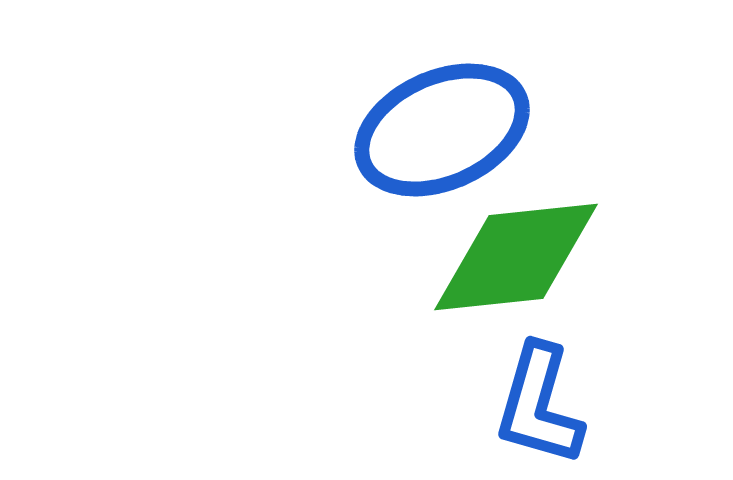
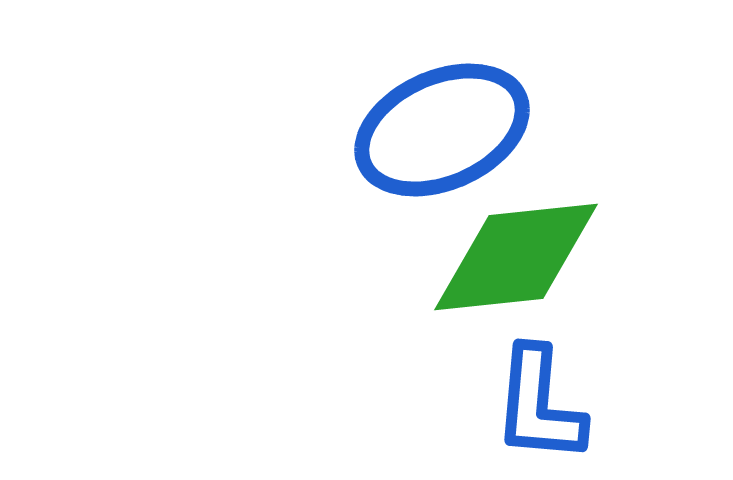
blue L-shape: rotated 11 degrees counterclockwise
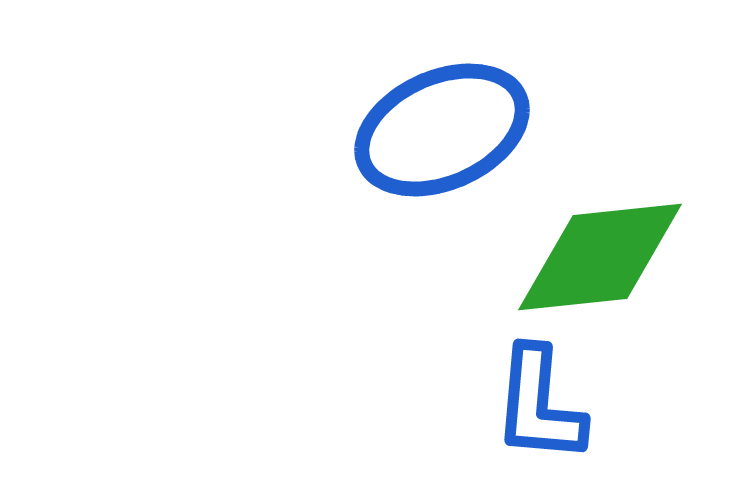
green diamond: moved 84 px right
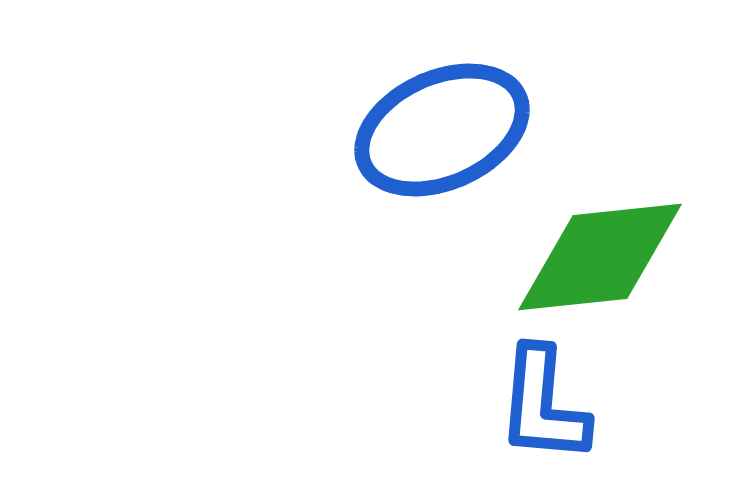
blue L-shape: moved 4 px right
